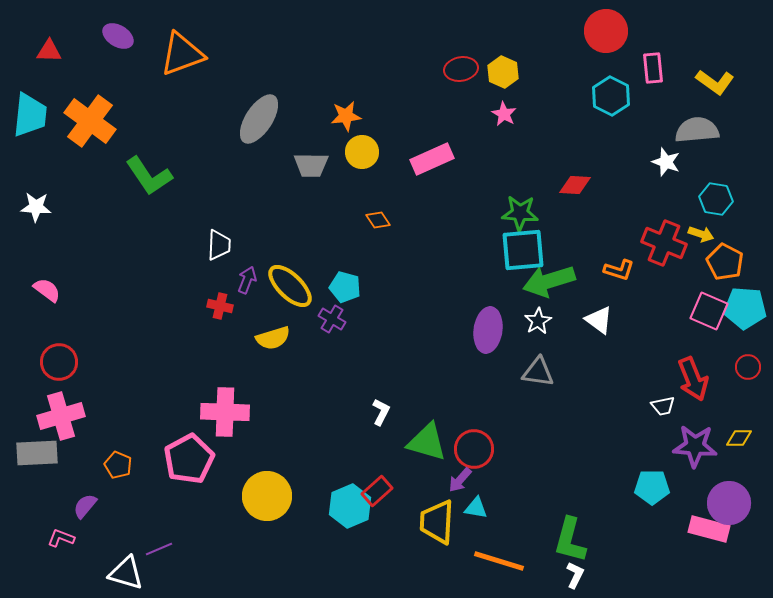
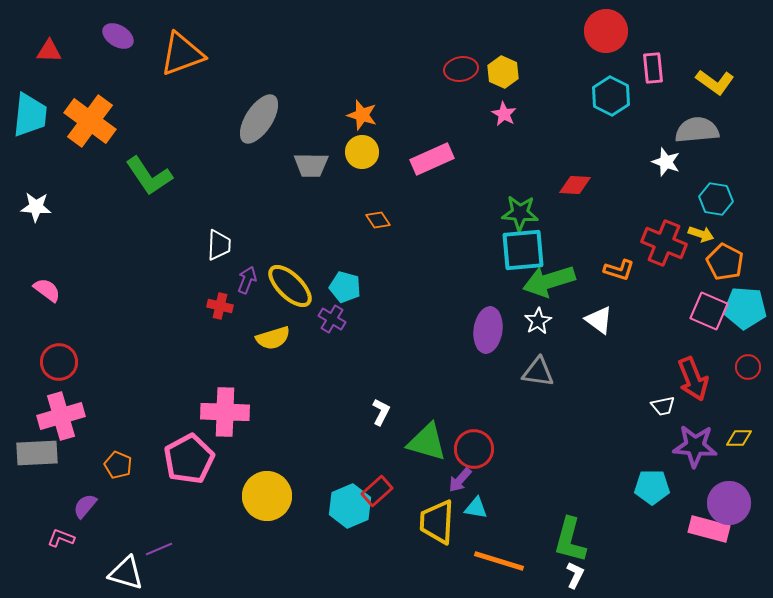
orange star at (346, 116): moved 16 px right, 1 px up; rotated 24 degrees clockwise
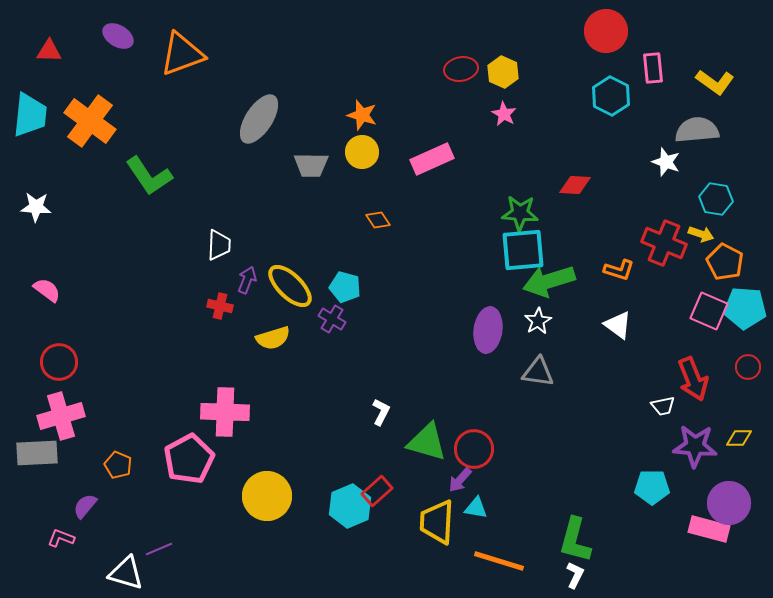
white triangle at (599, 320): moved 19 px right, 5 px down
green L-shape at (570, 540): moved 5 px right
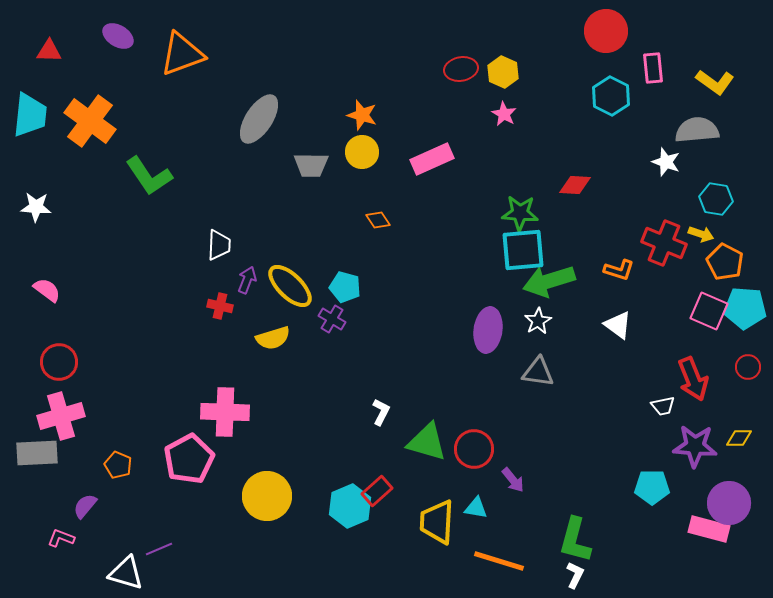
purple arrow at (460, 480): moved 53 px right; rotated 80 degrees counterclockwise
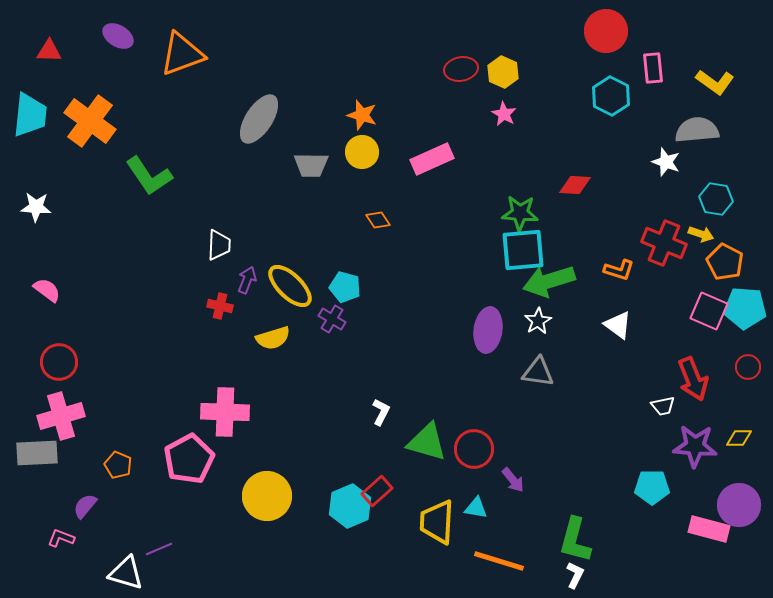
purple circle at (729, 503): moved 10 px right, 2 px down
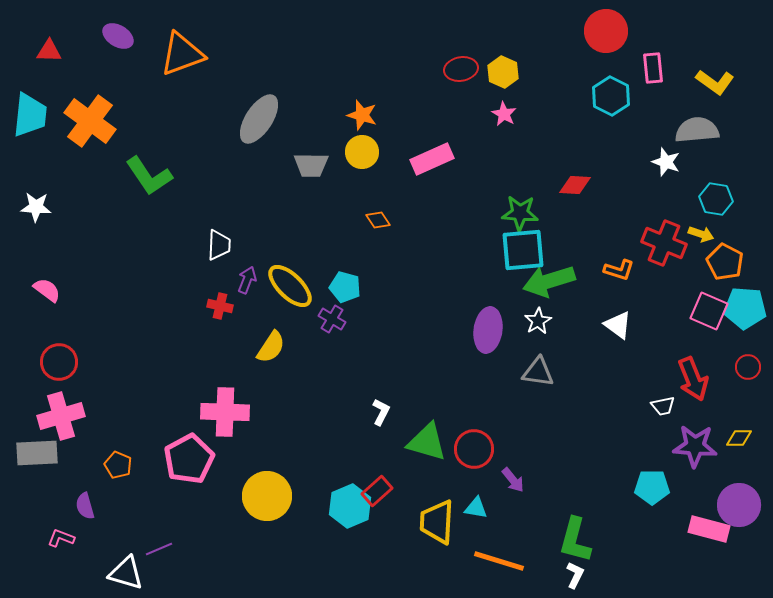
yellow semicircle at (273, 338): moved 2 px left, 9 px down; rotated 40 degrees counterclockwise
purple semicircle at (85, 506): rotated 56 degrees counterclockwise
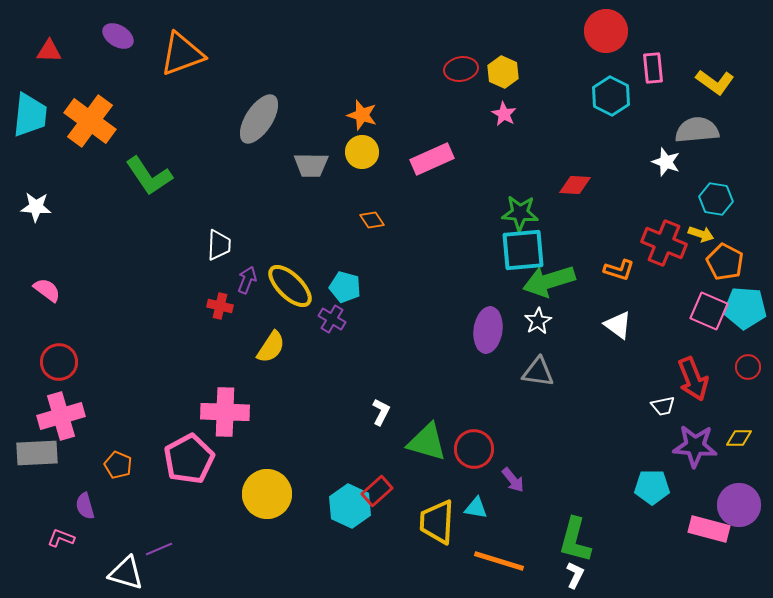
orange diamond at (378, 220): moved 6 px left
yellow circle at (267, 496): moved 2 px up
cyan hexagon at (350, 506): rotated 12 degrees counterclockwise
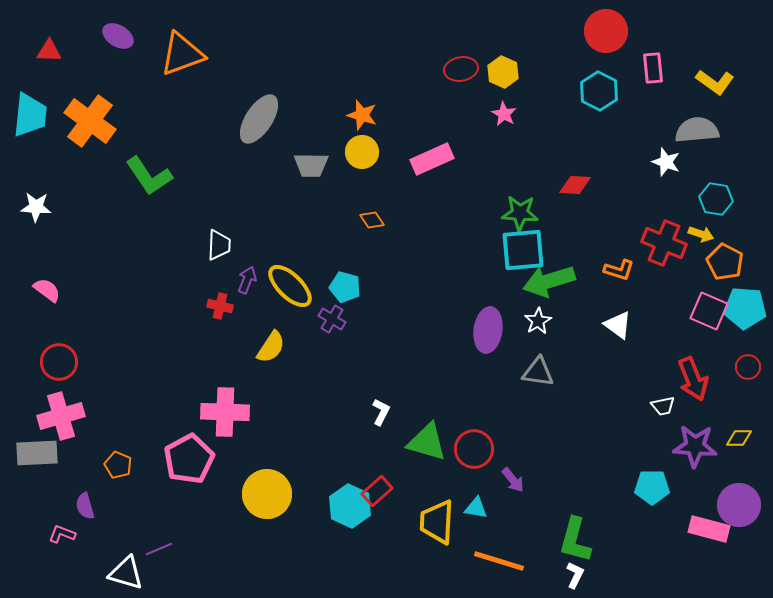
cyan hexagon at (611, 96): moved 12 px left, 5 px up
pink L-shape at (61, 538): moved 1 px right, 4 px up
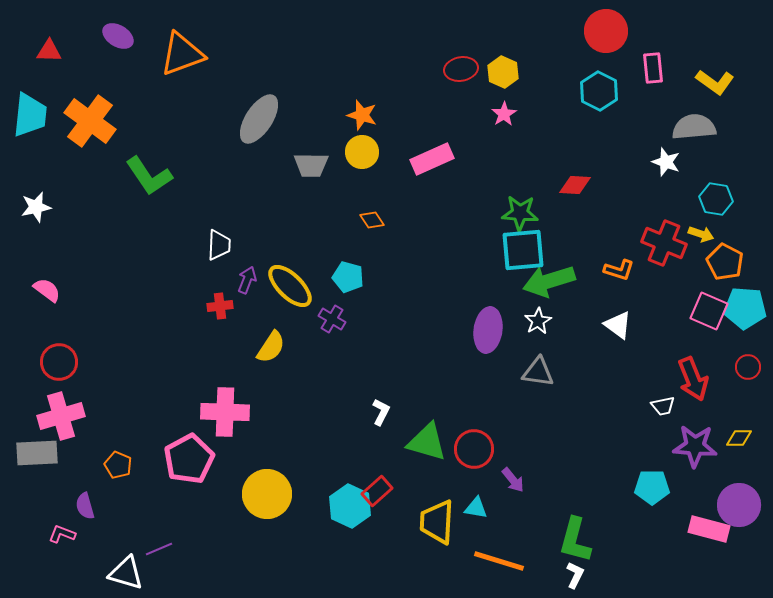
pink star at (504, 114): rotated 10 degrees clockwise
gray semicircle at (697, 130): moved 3 px left, 3 px up
white star at (36, 207): rotated 16 degrees counterclockwise
cyan pentagon at (345, 287): moved 3 px right, 10 px up
red cross at (220, 306): rotated 20 degrees counterclockwise
